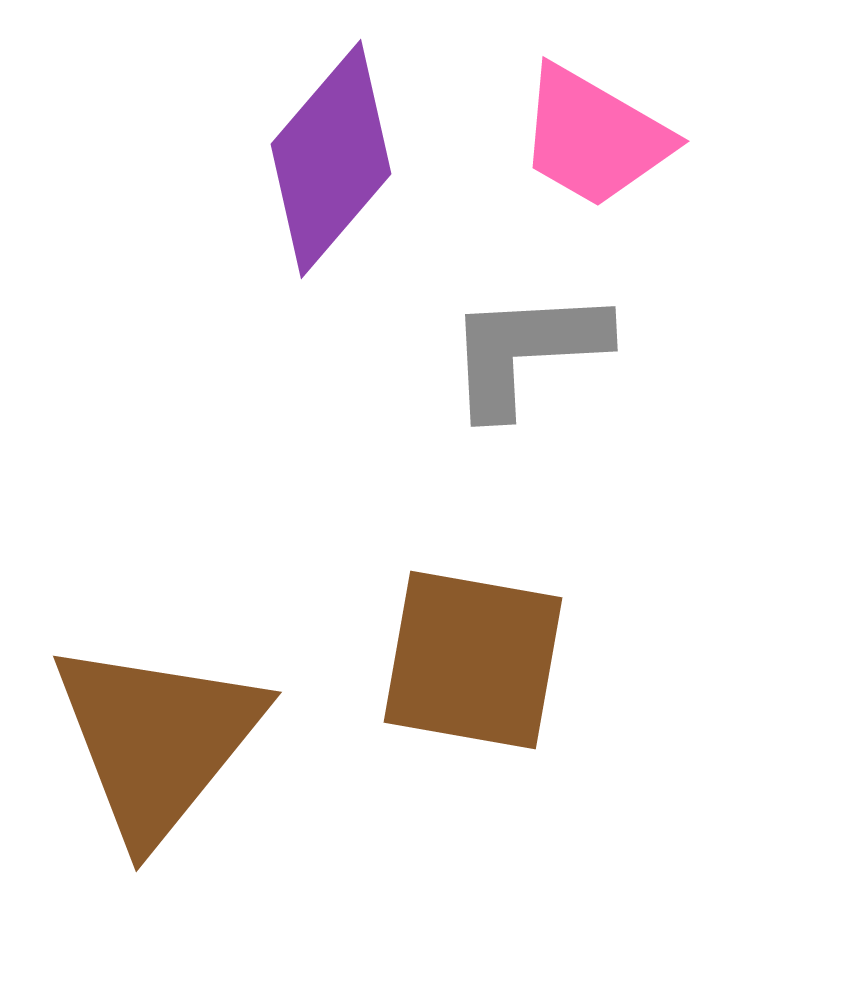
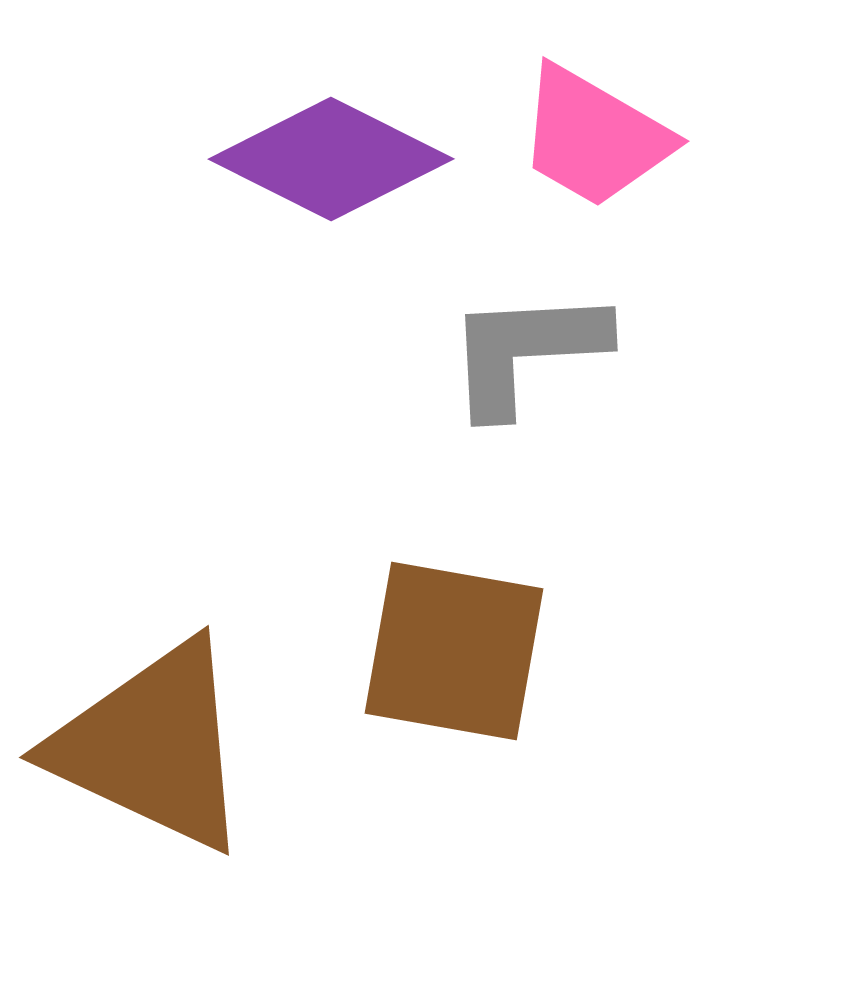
purple diamond: rotated 76 degrees clockwise
brown square: moved 19 px left, 9 px up
brown triangle: moved 5 px left, 6 px down; rotated 44 degrees counterclockwise
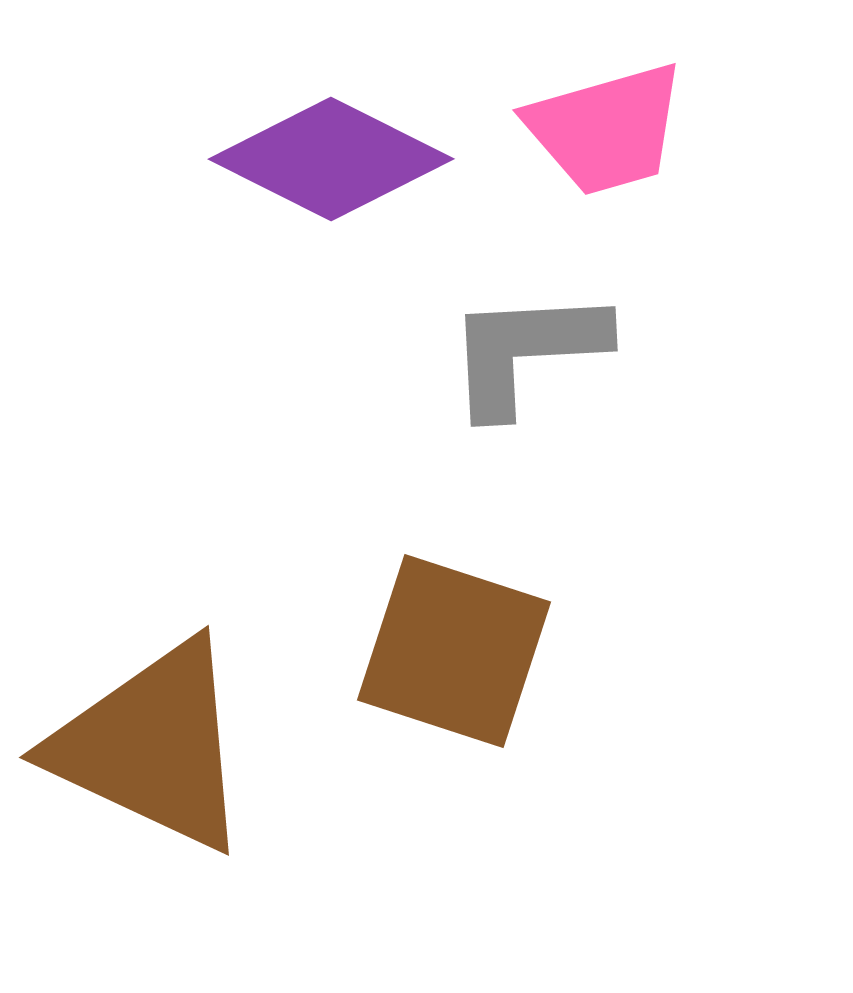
pink trapezoid: moved 12 px right, 8 px up; rotated 46 degrees counterclockwise
brown square: rotated 8 degrees clockwise
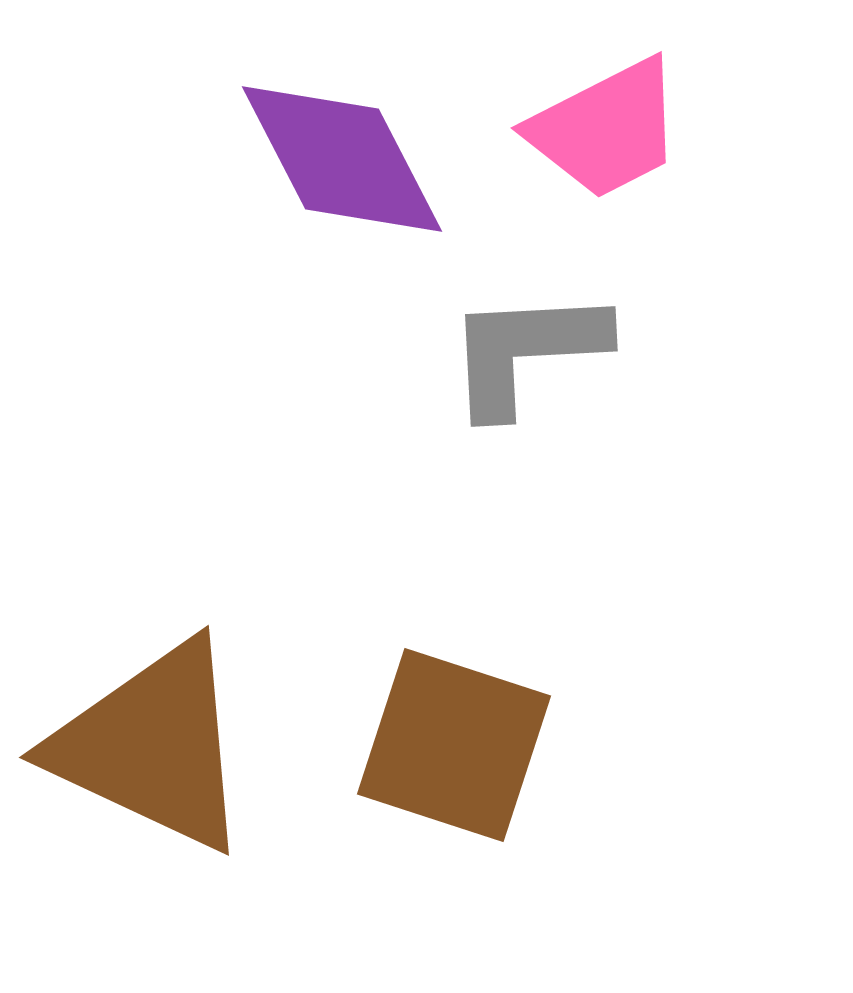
pink trapezoid: rotated 11 degrees counterclockwise
purple diamond: moved 11 px right; rotated 36 degrees clockwise
brown square: moved 94 px down
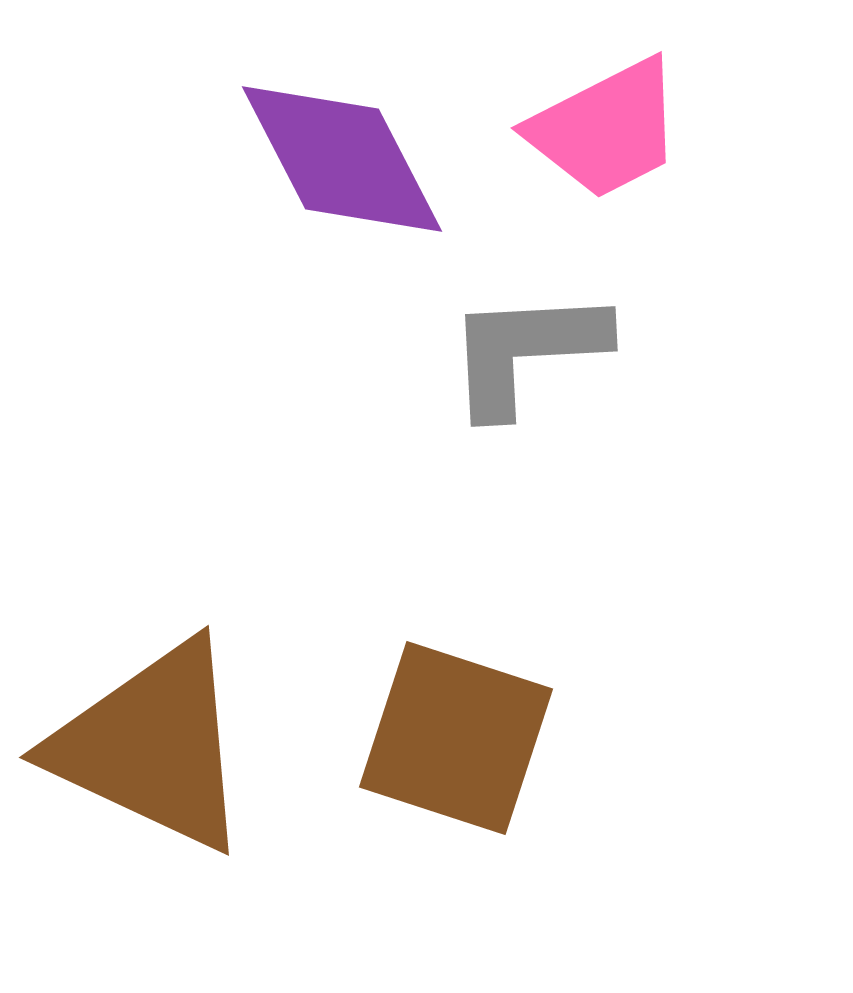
brown square: moved 2 px right, 7 px up
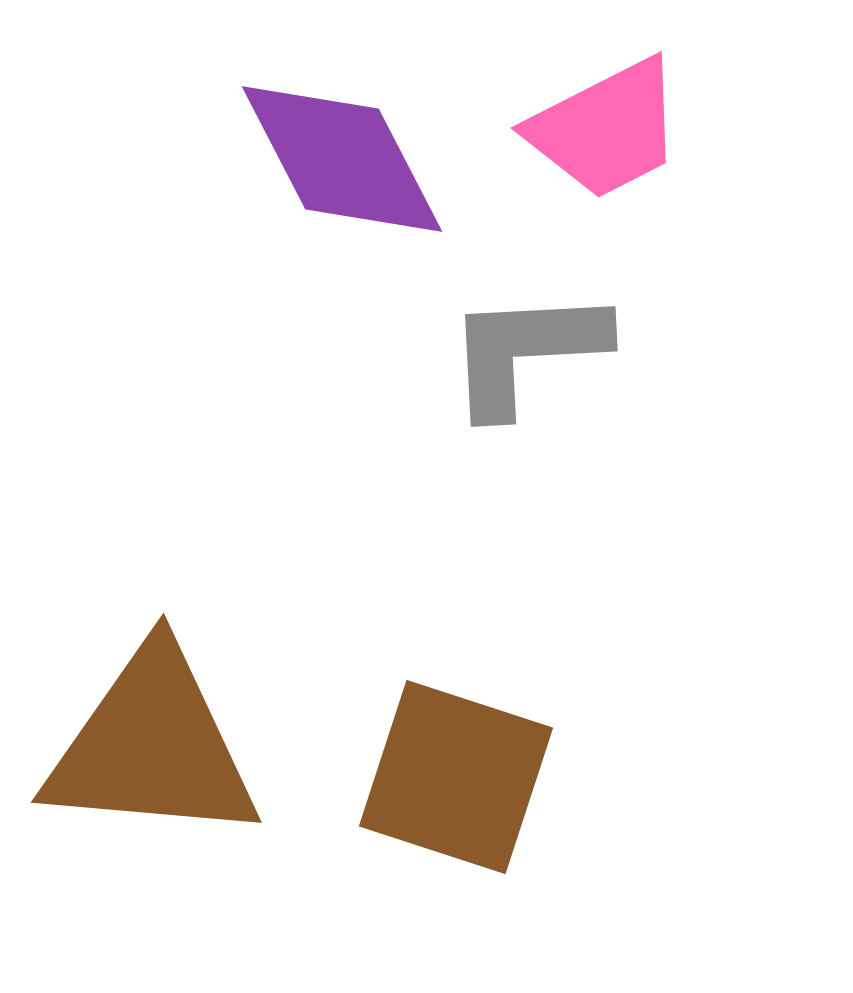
brown square: moved 39 px down
brown triangle: rotated 20 degrees counterclockwise
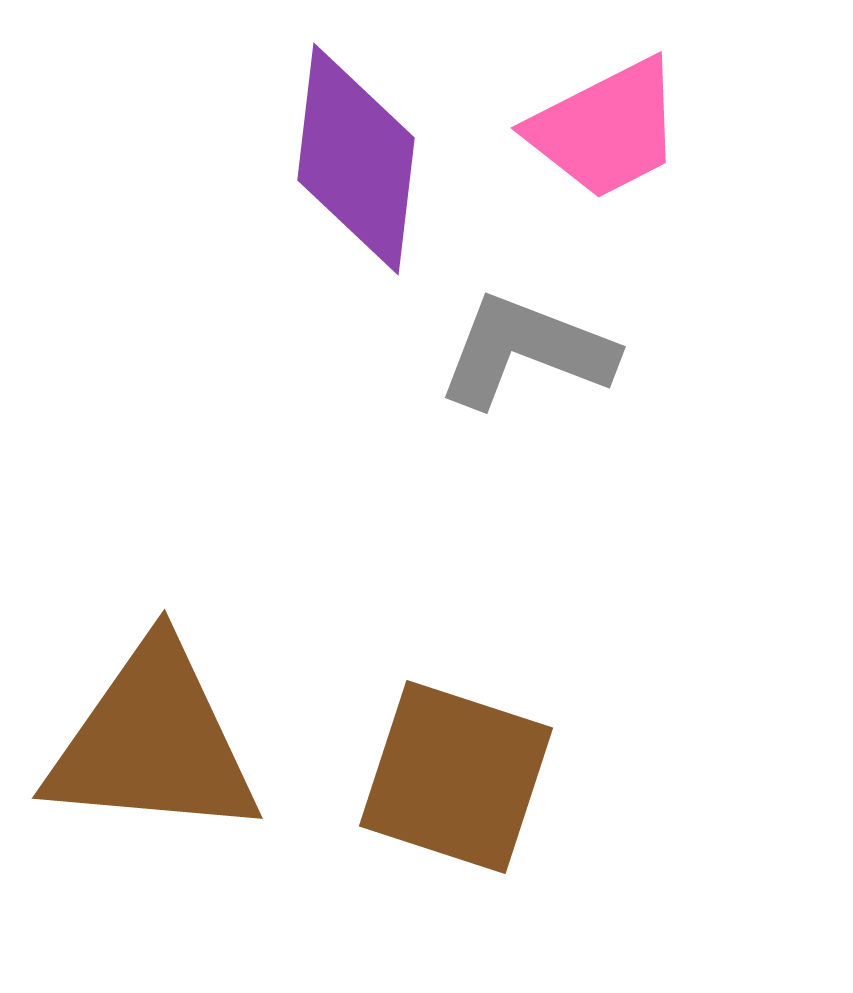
purple diamond: moved 14 px right; rotated 34 degrees clockwise
gray L-shape: rotated 24 degrees clockwise
brown triangle: moved 1 px right, 4 px up
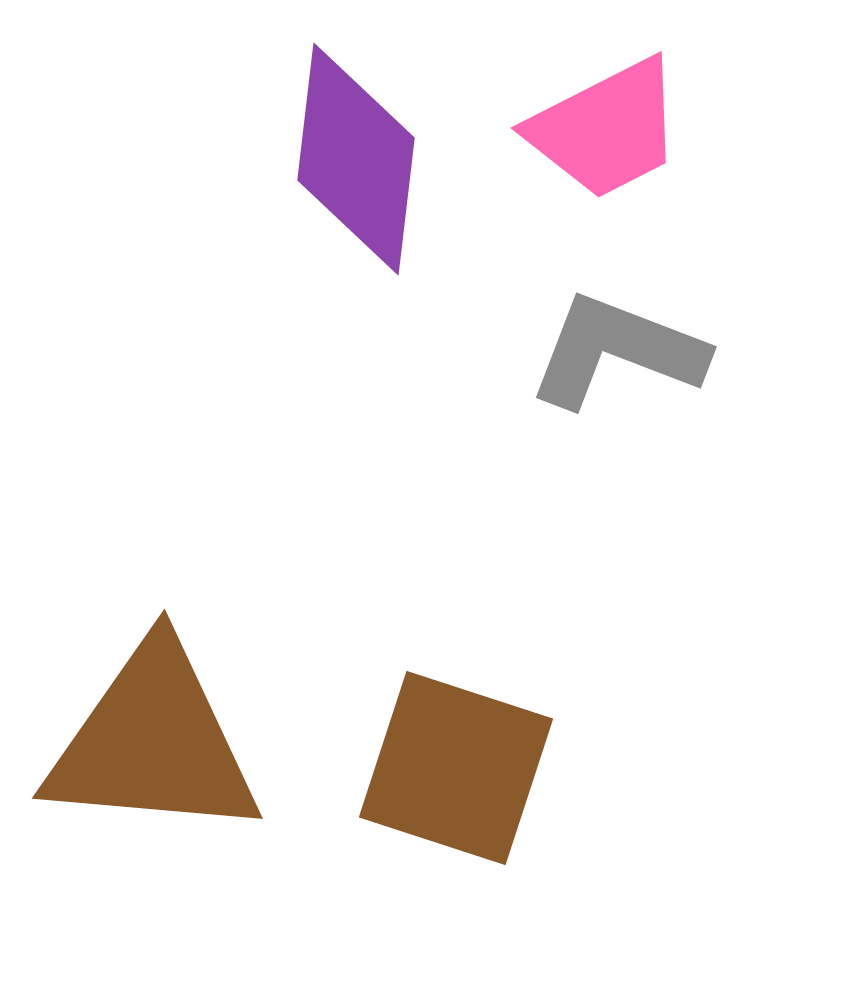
gray L-shape: moved 91 px right
brown square: moved 9 px up
